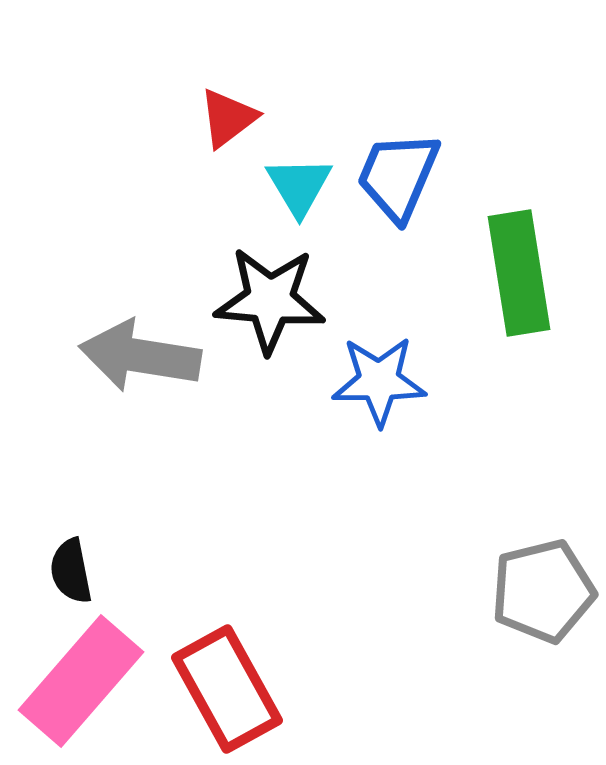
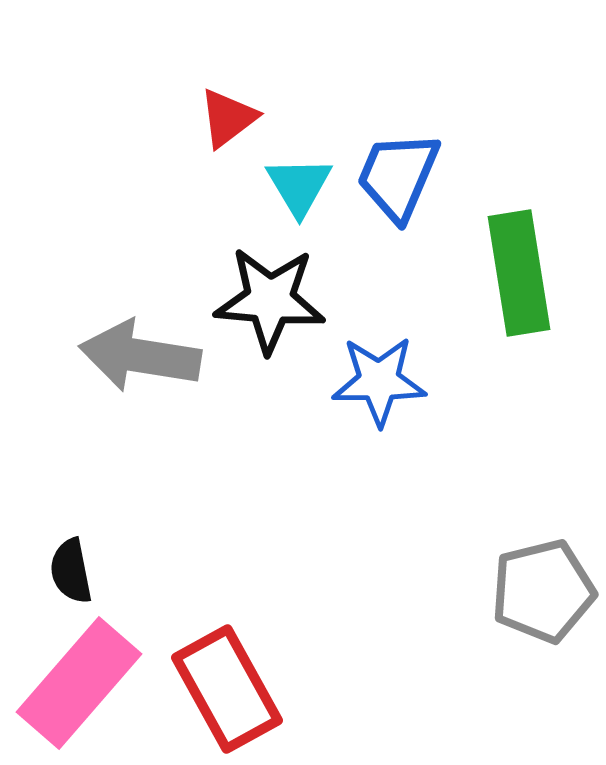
pink rectangle: moved 2 px left, 2 px down
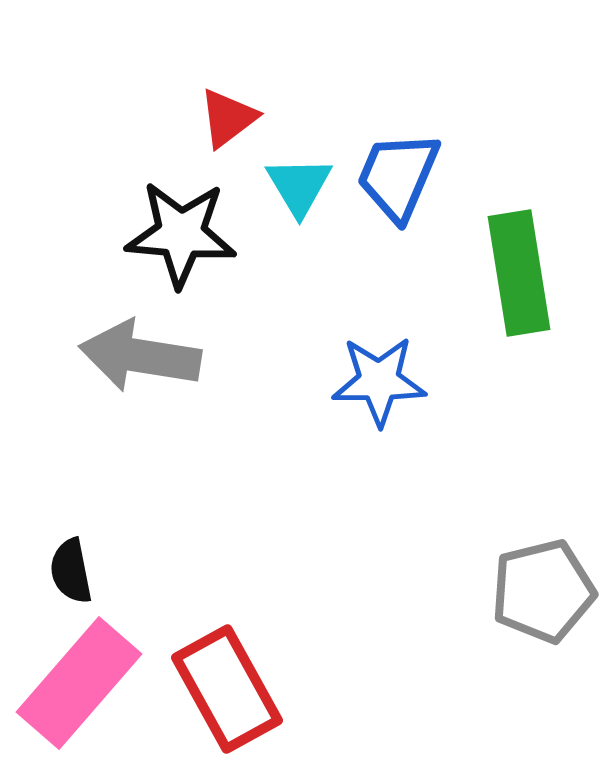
black star: moved 89 px left, 66 px up
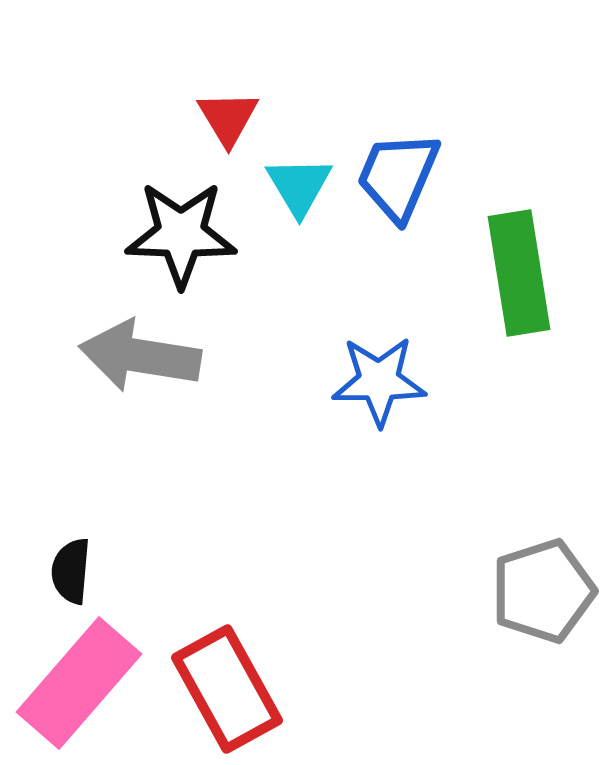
red triangle: rotated 24 degrees counterclockwise
black star: rotated 3 degrees counterclockwise
black semicircle: rotated 16 degrees clockwise
gray pentagon: rotated 4 degrees counterclockwise
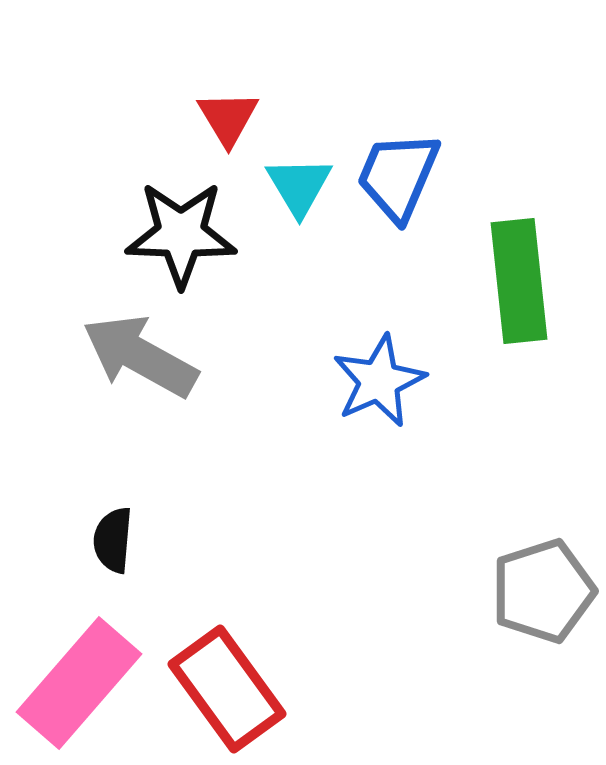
green rectangle: moved 8 px down; rotated 3 degrees clockwise
gray arrow: rotated 20 degrees clockwise
blue star: rotated 24 degrees counterclockwise
black semicircle: moved 42 px right, 31 px up
red rectangle: rotated 7 degrees counterclockwise
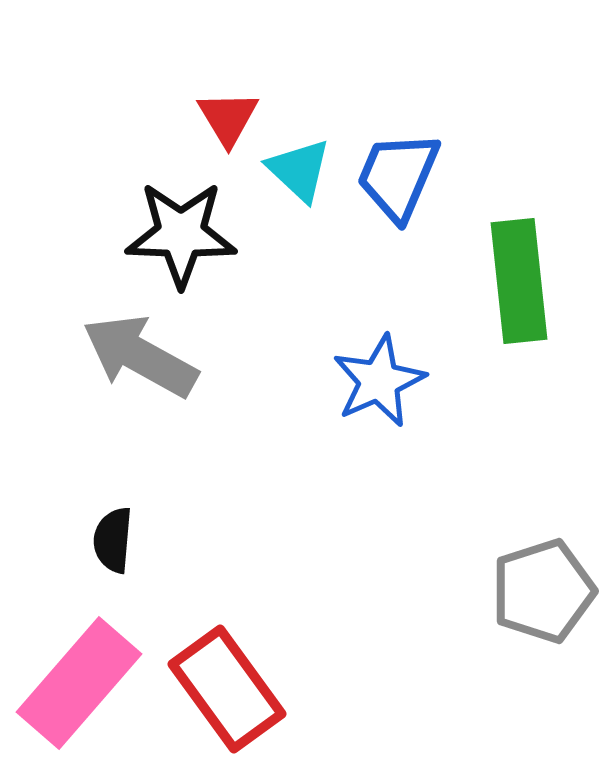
cyan triangle: moved 16 px up; rotated 16 degrees counterclockwise
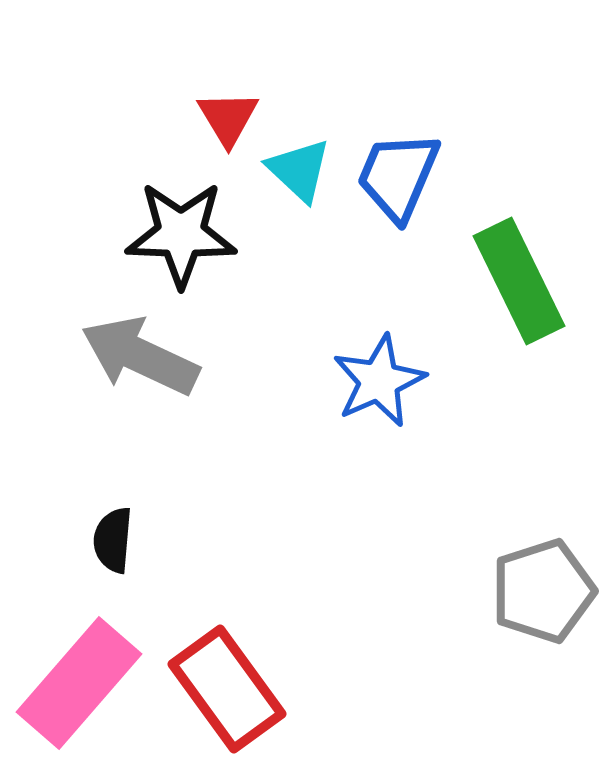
green rectangle: rotated 20 degrees counterclockwise
gray arrow: rotated 4 degrees counterclockwise
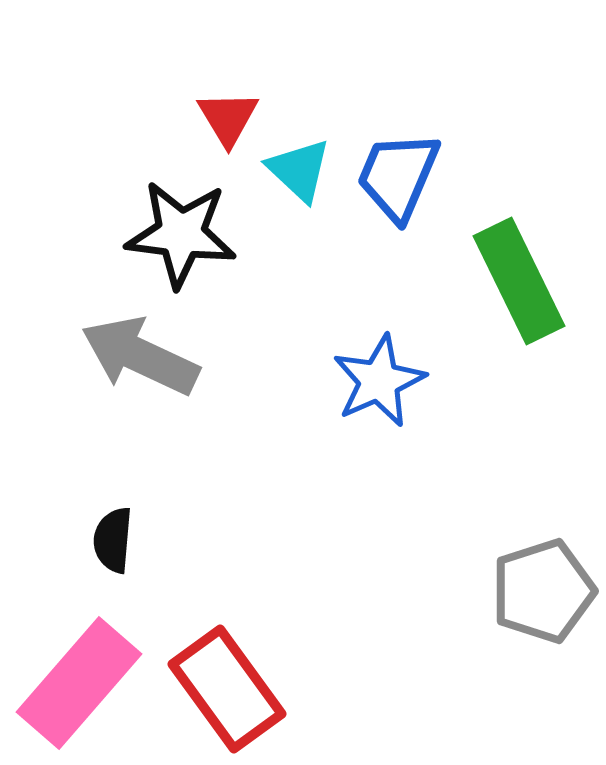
black star: rotated 5 degrees clockwise
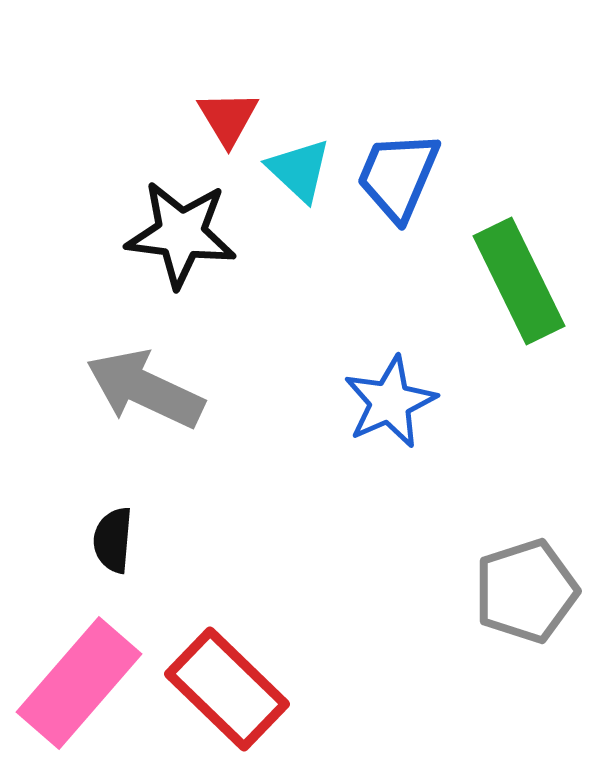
gray arrow: moved 5 px right, 33 px down
blue star: moved 11 px right, 21 px down
gray pentagon: moved 17 px left
red rectangle: rotated 10 degrees counterclockwise
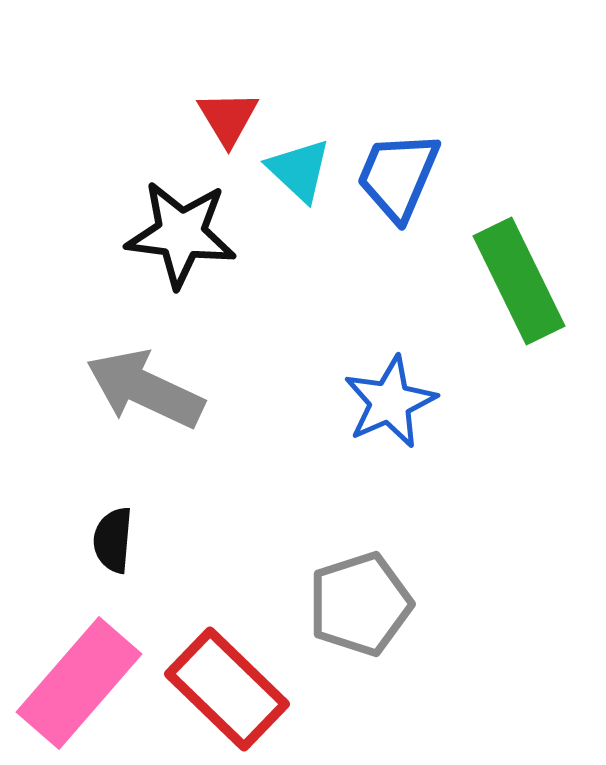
gray pentagon: moved 166 px left, 13 px down
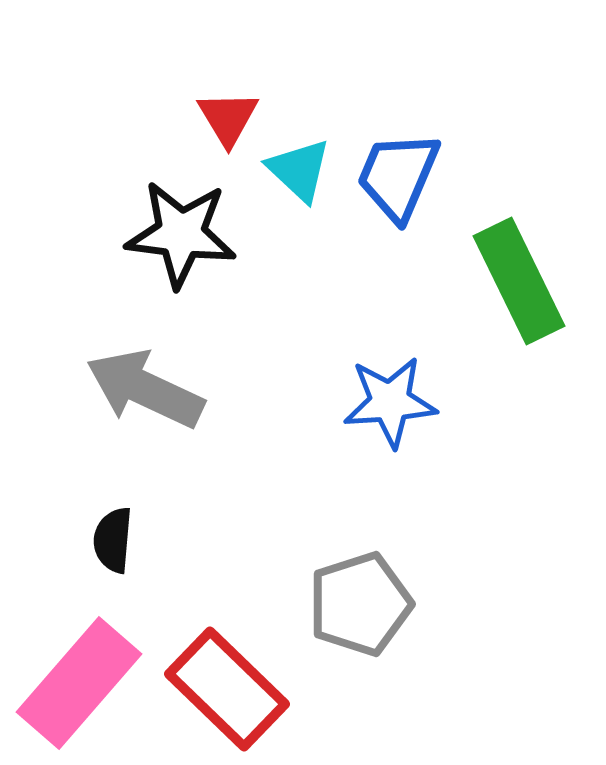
blue star: rotated 20 degrees clockwise
